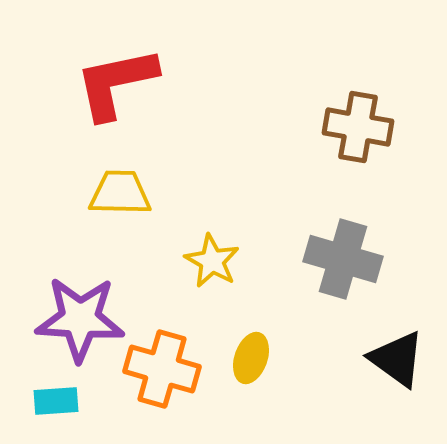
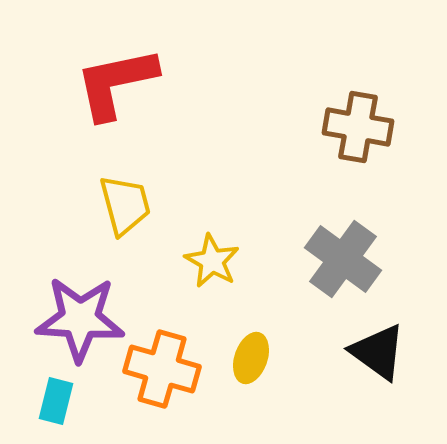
yellow trapezoid: moved 5 px right, 12 px down; rotated 74 degrees clockwise
gray cross: rotated 20 degrees clockwise
black triangle: moved 19 px left, 7 px up
cyan rectangle: rotated 72 degrees counterclockwise
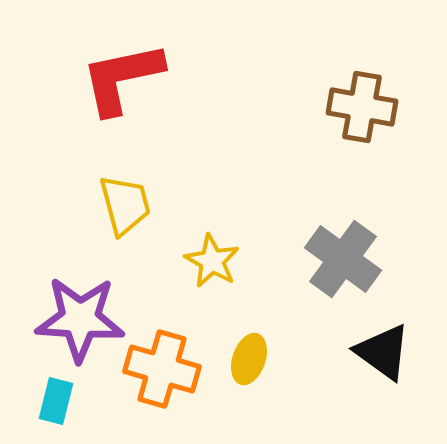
red L-shape: moved 6 px right, 5 px up
brown cross: moved 4 px right, 20 px up
black triangle: moved 5 px right
yellow ellipse: moved 2 px left, 1 px down
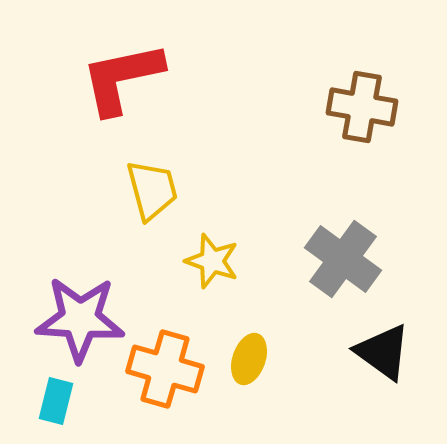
yellow trapezoid: moved 27 px right, 15 px up
yellow star: rotated 10 degrees counterclockwise
orange cross: moved 3 px right
